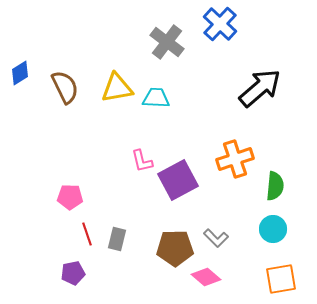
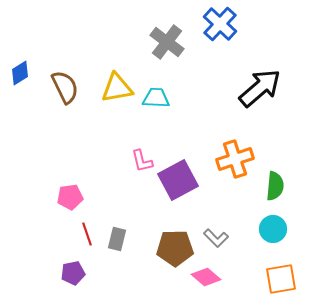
pink pentagon: rotated 10 degrees counterclockwise
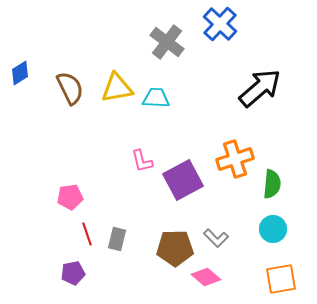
brown semicircle: moved 5 px right, 1 px down
purple square: moved 5 px right
green semicircle: moved 3 px left, 2 px up
